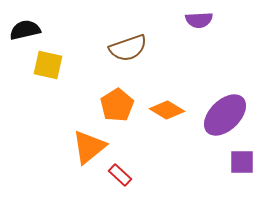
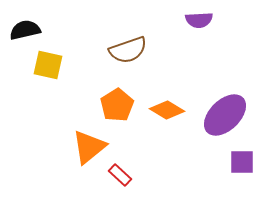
brown semicircle: moved 2 px down
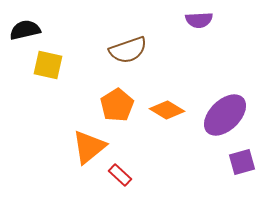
purple square: rotated 16 degrees counterclockwise
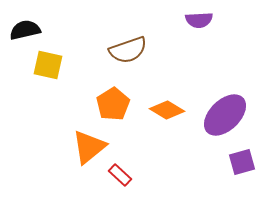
orange pentagon: moved 4 px left, 1 px up
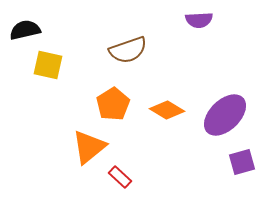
red rectangle: moved 2 px down
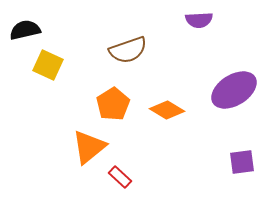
yellow square: rotated 12 degrees clockwise
purple ellipse: moved 9 px right, 25 px up; rotated 12 degrees clockwise
purple square: rotated 8 degrees clockwise
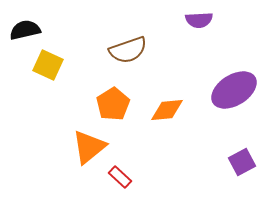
orange diamond: rotated 36 degrees counterclockwise
purple square: rotated 20 degrees counterclockwise
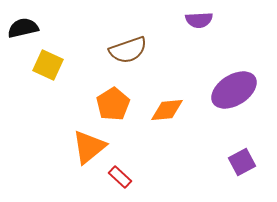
black semicircle: moved 2 px left, 2 px up
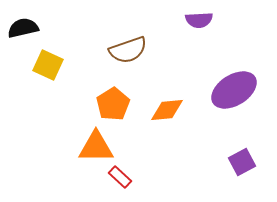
orange triangle: moved 7 px right; rotated 39 degrees clockwise
